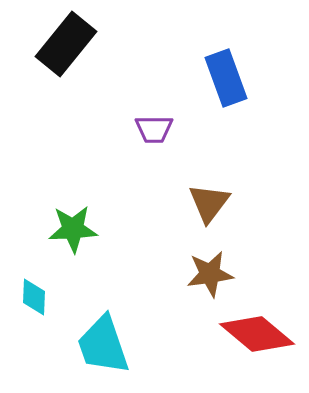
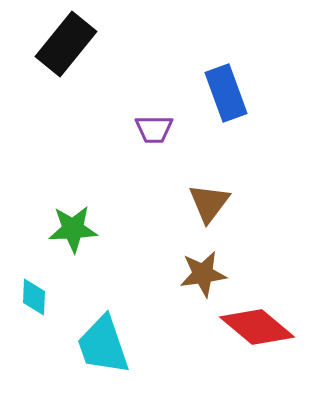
blue rectangle: moved 15 px down
brown star: moved 7 px left
red diamond: moved 7 px up
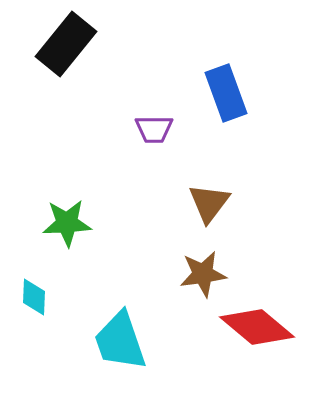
green star: moved 6 px left, 6 px up
cyan trapezoid: moved 17 px right, 4 px up
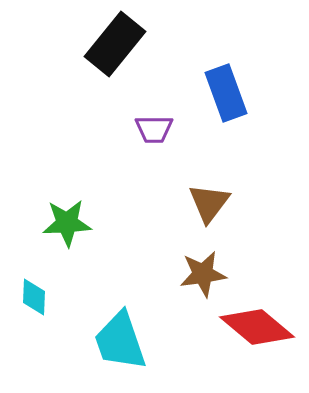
black rectangle: moved 49 px right
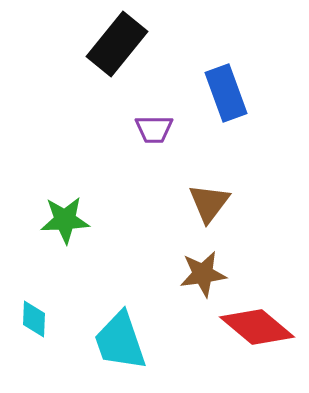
black rectangle: moved 2 px right
green star: moved 2 px left, 3 px up
cyan diamond: moved 22 px down
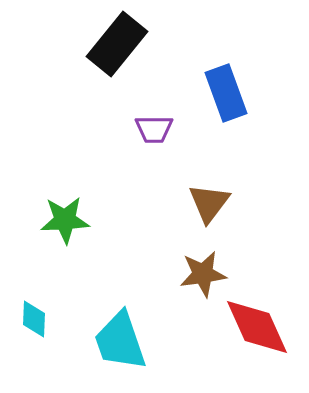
red diamond: rotated 26 degrees clockwise
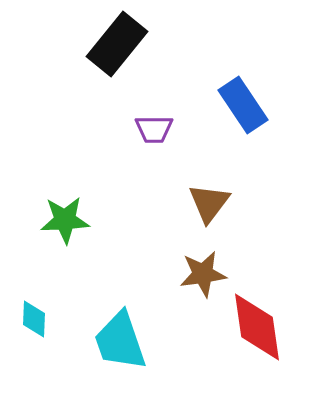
blue rectangle: moved 17 px right, 12 px down; rotated 14 degrees counterclockwise
red diamond: rotated 16 degrees clockwise
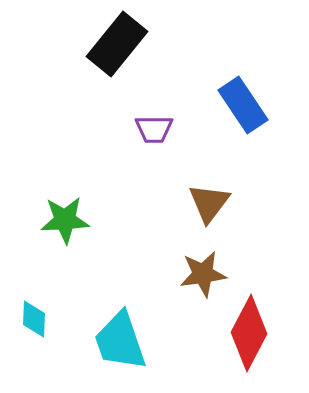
red diamond: moved 8 px left, 6 px down; rotated 36 degrees clockwise
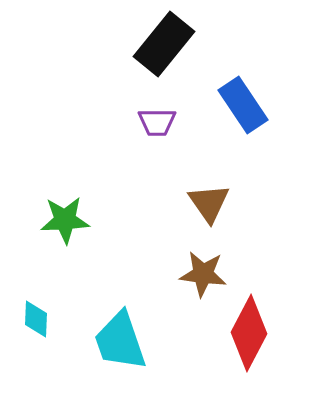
black rectangle: moved 47 px right
purple trapezoid: moved 3 px right, 7 px up
brown triangle: rotated 12 degrees counterclockwise
brown star: rotated 15 degrees clockwise
cyan diamond: moved 2 px right
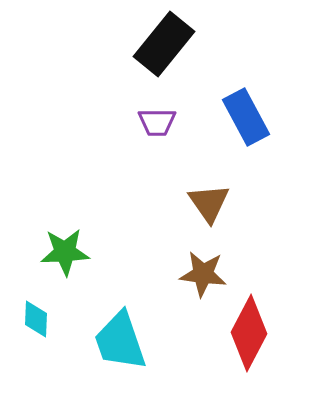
blue rectangle: moved 3 px right, 12 px down; rotated 6 degrees clockwise
green star: moved 32 px down
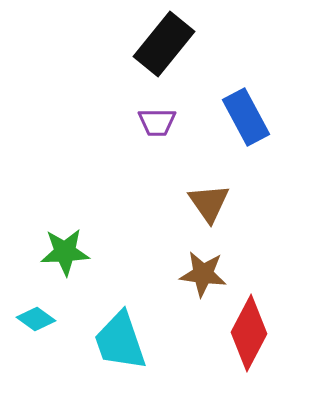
cyan diamond: rotated 57 degrees counterclockwise
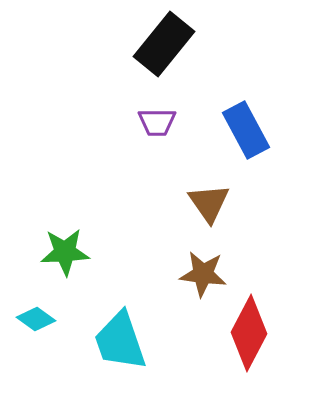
blue rectangle: moved 13 px down
